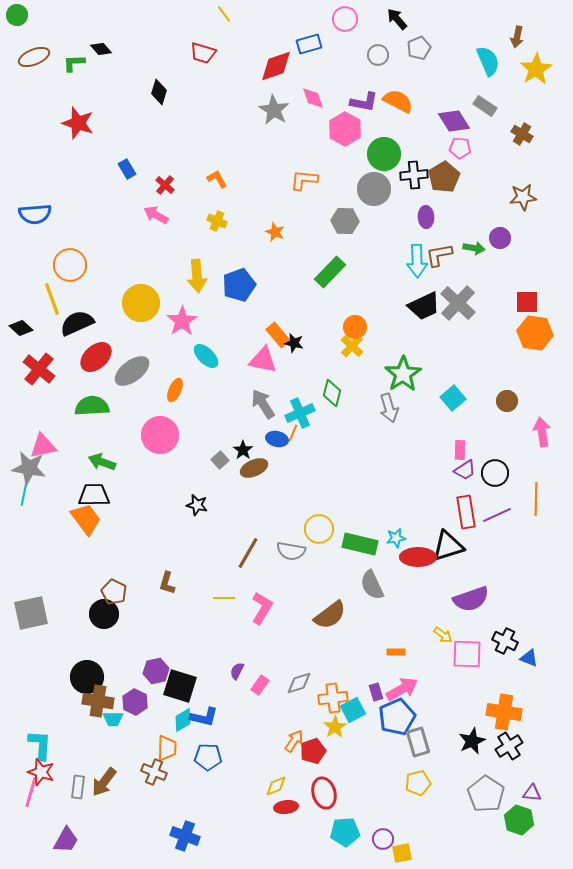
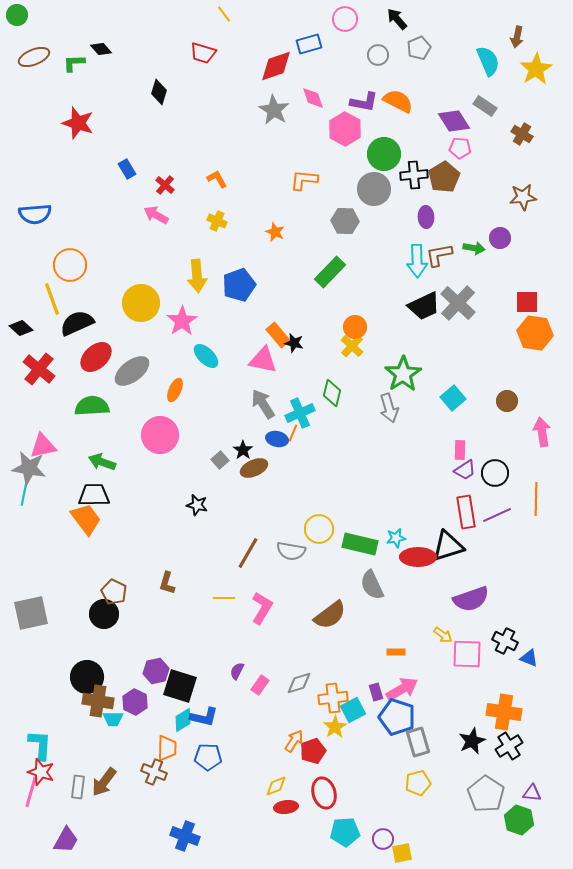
blue pentagon at (397, 717): rotated 30 degrees counterclockwise
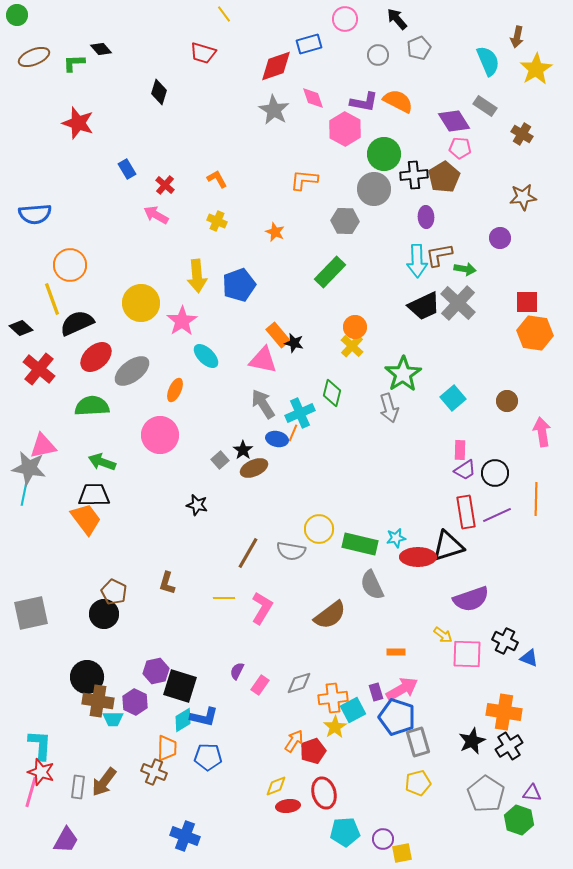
green arrow at (474, 248): moved 9 px left, 21 px down
red ellipse at (286, 807): moved 2 px right, 1 px up
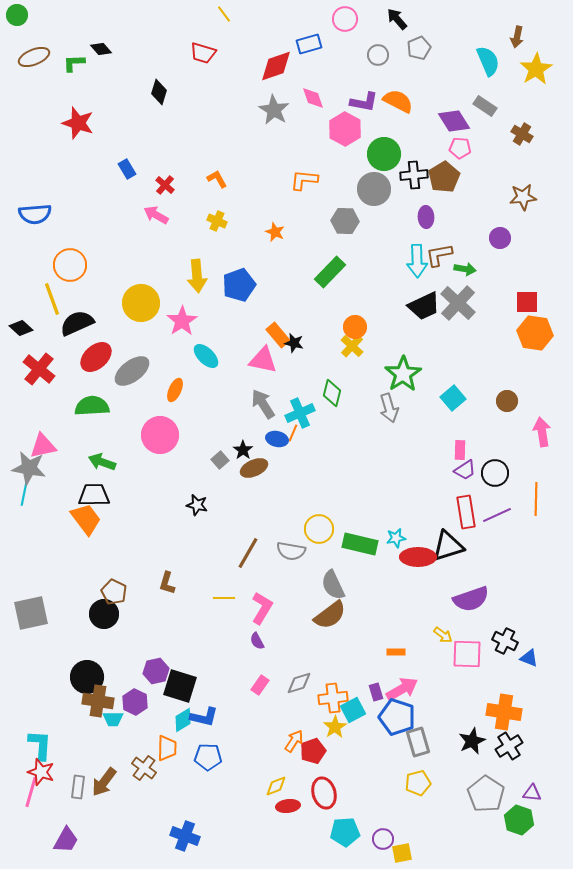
gray semicircle at (372, 585): moved 39 px left
purple semicircle at (237, 671): moved 20 px right, 30 px up; rotated 54 degrees counterclockwise
brown cross at (154, 772): moved 10 px left, 4 px up; rotated 15 degrees clockwise
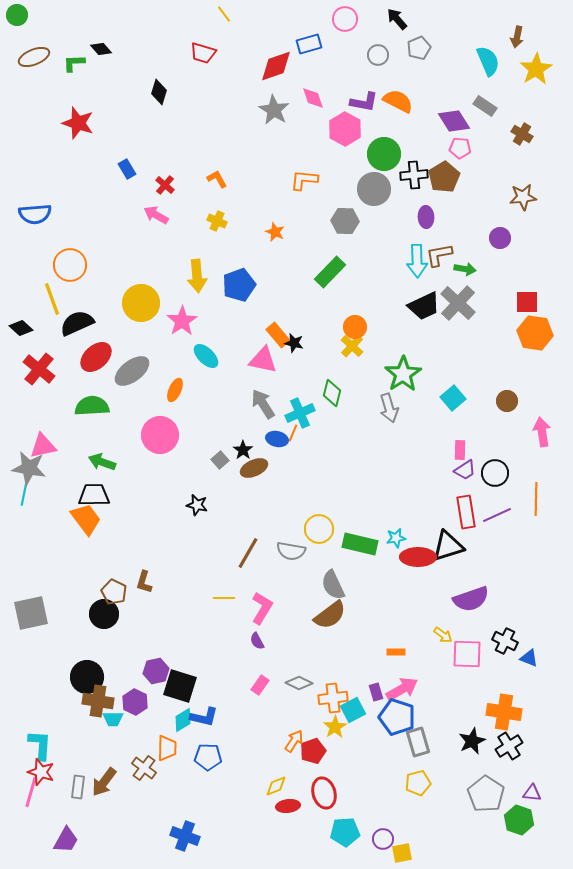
brown L-shape at (167, 583): moved 23 px left, 1 px up
gray diamond at (299, 683): rotated 44 degrees clockwise
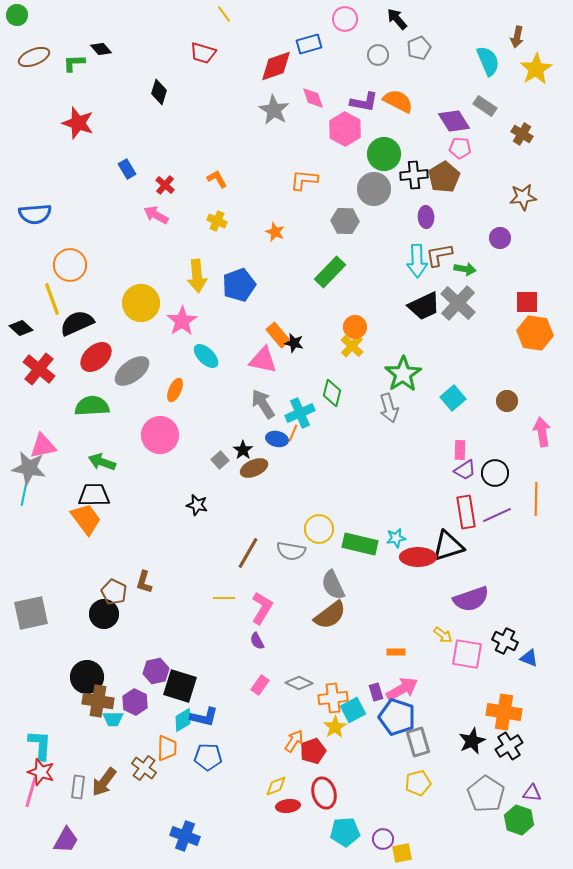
pink square at (467, 654): rotated 8 degrees clockwise
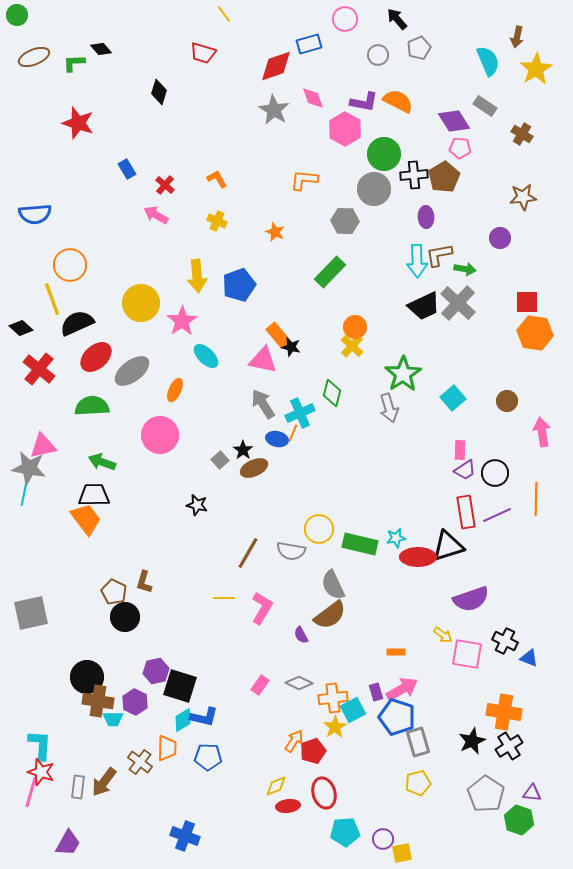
black star at (294, 343): moved 3 px left, 4 px down
black circle at (104, 614): moved 21 px right, 3 px down
purple semicircle at (257, 641): moved 44 px right, 6 px up
brown cross at (144, 768): moved 4 px left, 6 px up
purple trapezoid at (66, 840): moved 2 px right, 3 px down
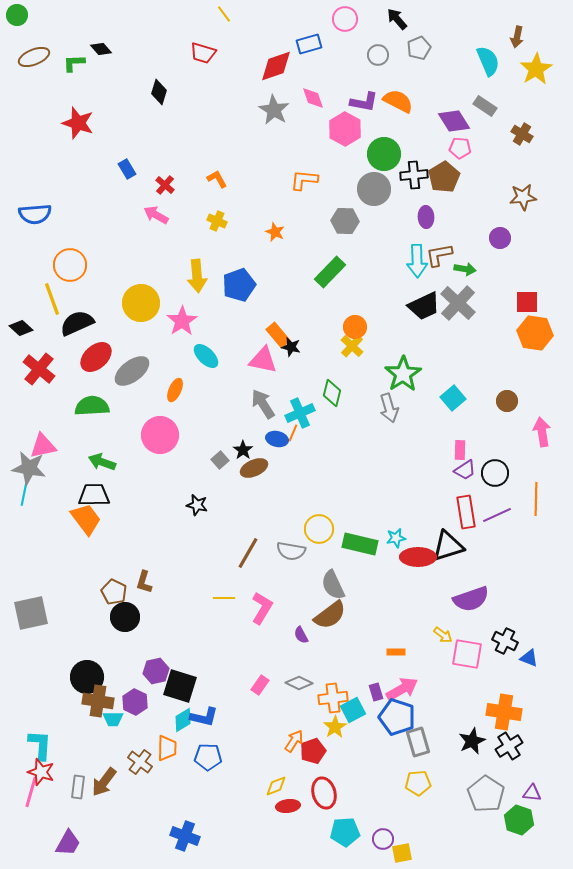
yellow pentagon at (418, 783): rotated 10 degrees clockwise
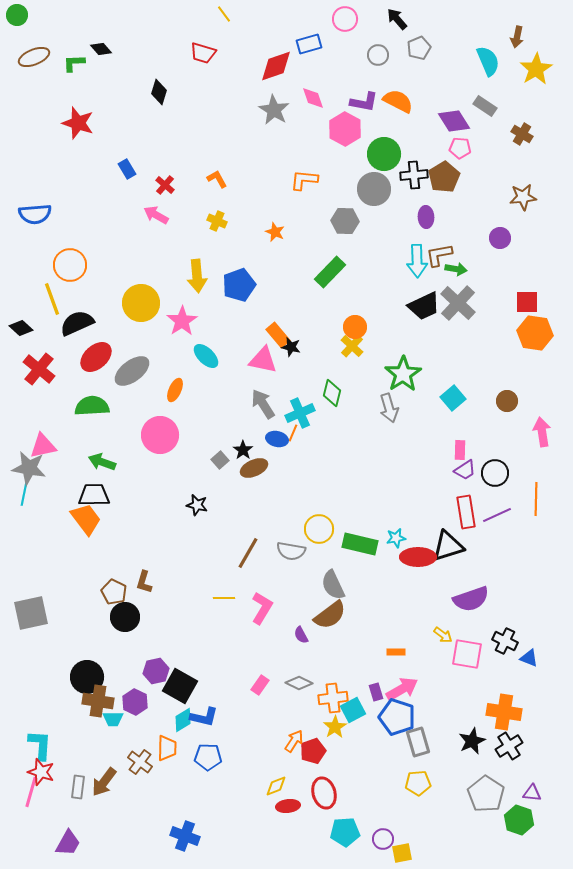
green arrow at (465, 269): moved 9 px left
black square at (180, 686): rotated 12 degrees clockwise
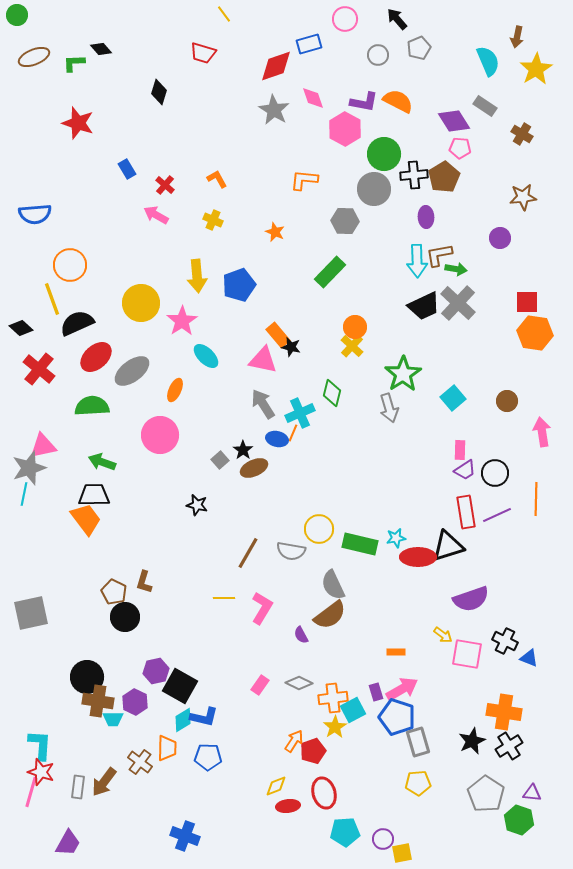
yellow cross at (217, 221): moved 4 px left, 1 px up
gray star at (29, 468): rotated 28 degrees counterclockwise
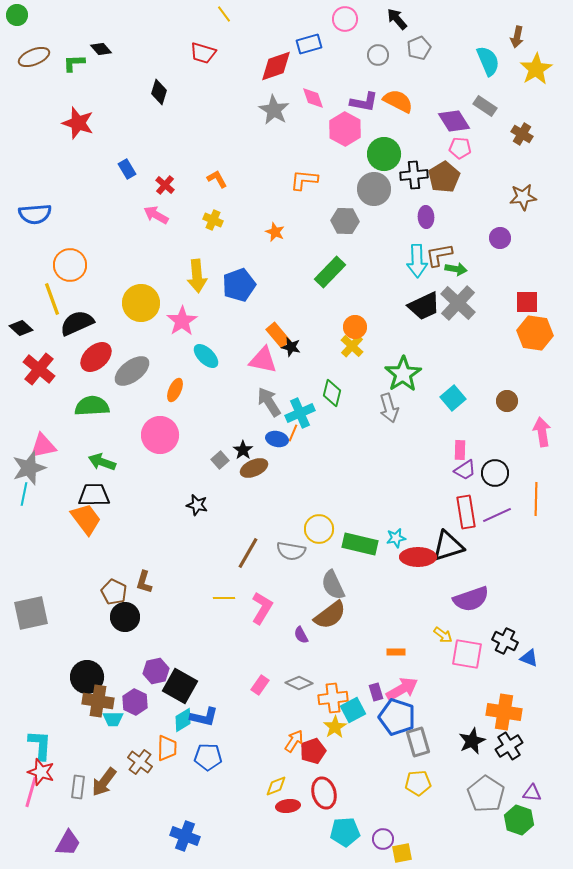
gray arrow at (263, 404): moved 6 px right, 2 px up
